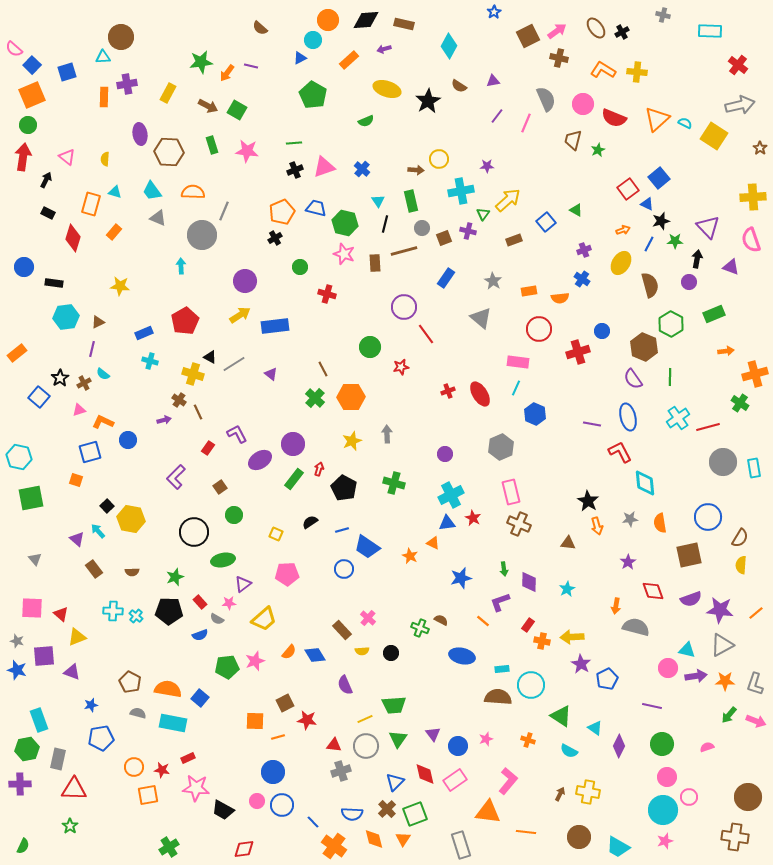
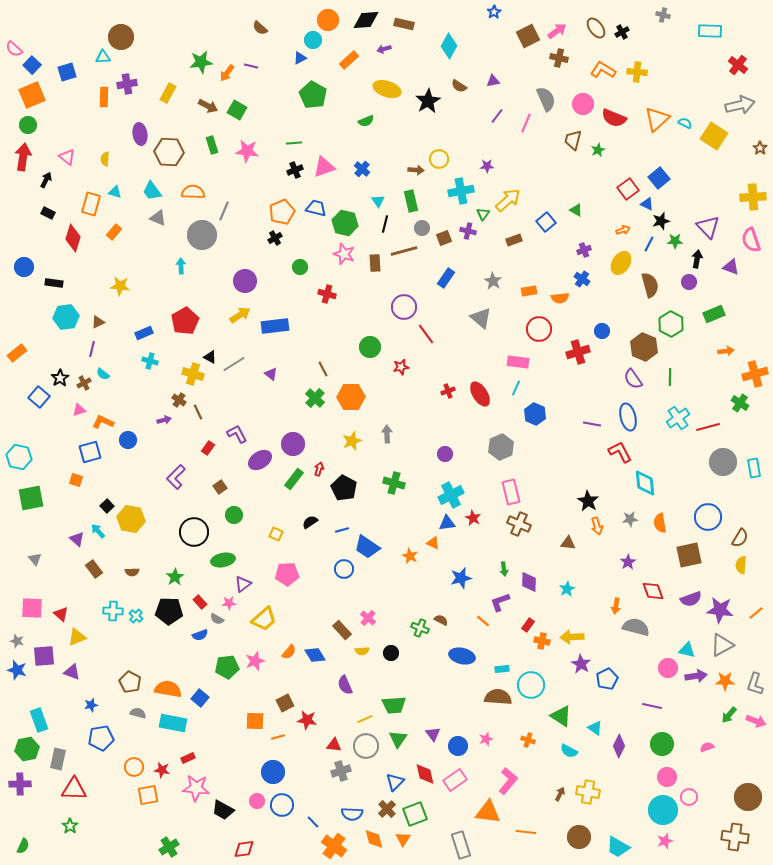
green star at (175, 577): rotated 12 degrees counterclockwise
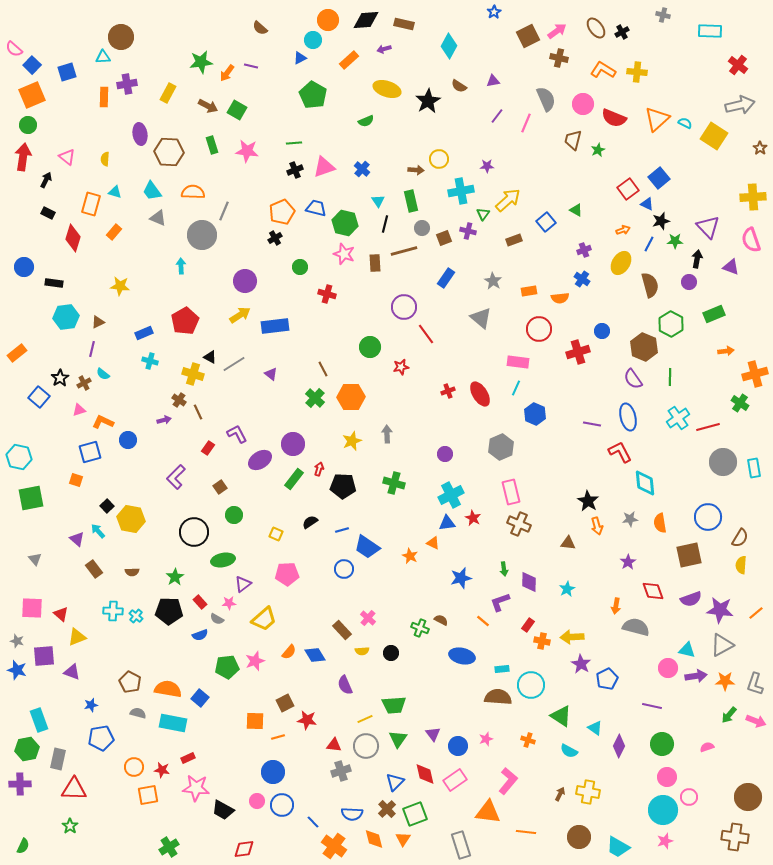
black pentagon at (344, 488): moved 1 px left, 2 px up; rotated 25 degrees counterclockwise
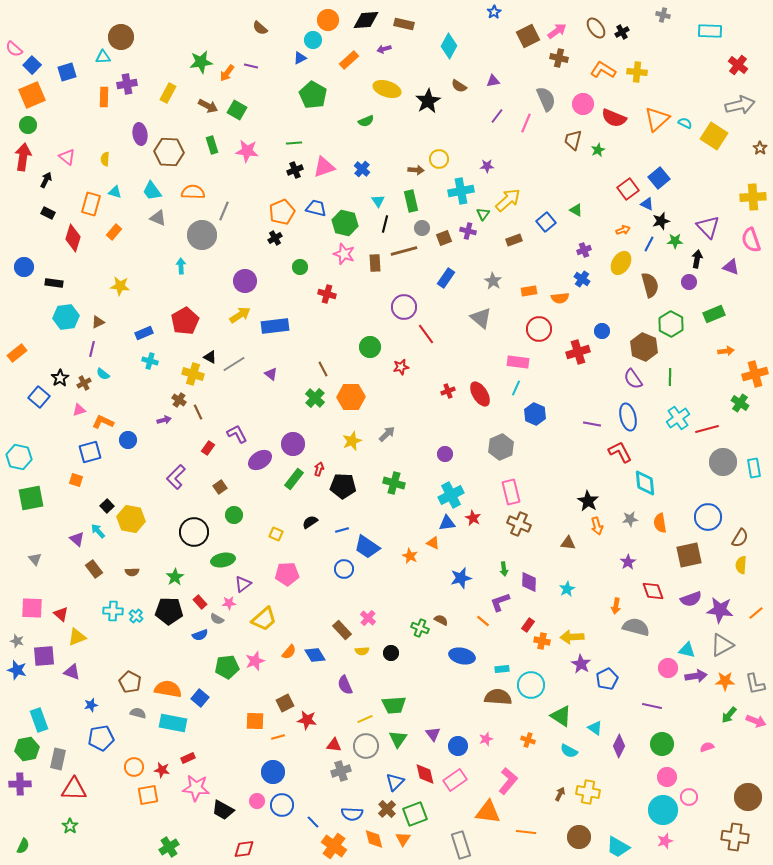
red line at (708, 427): moved 1 px left, 2 px down
gray arrow at (387, 434): rotated 48 degrees clockwise
gray L-shape at (755, 684): rotated 30 degrees counterclockwise
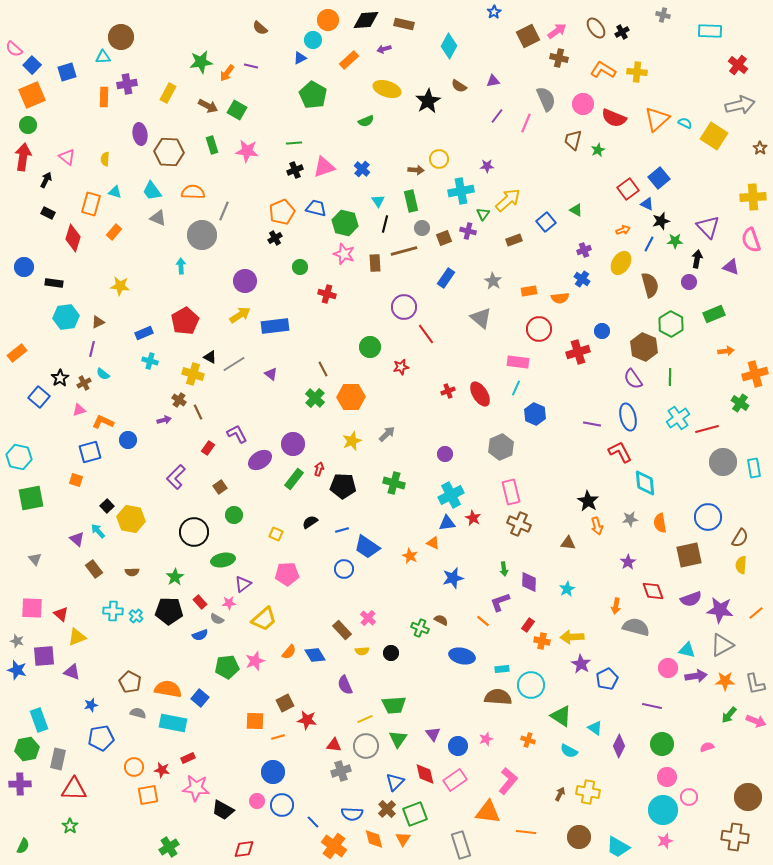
blue star at (461, 578): moved 8 px left
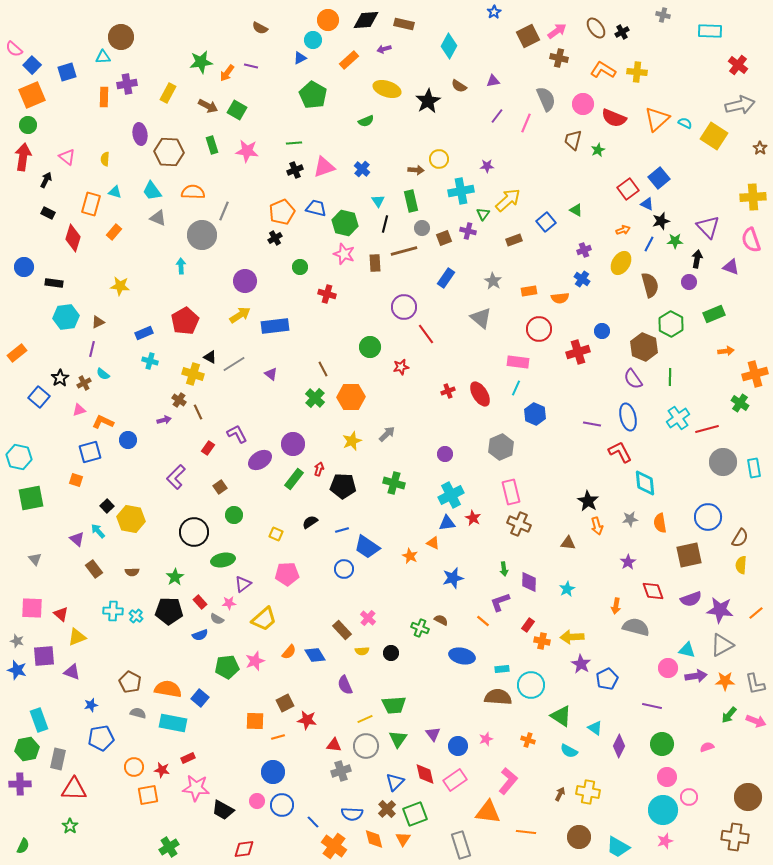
brown semicircle at (260, 28): rotated 14 degrees counterclockwise
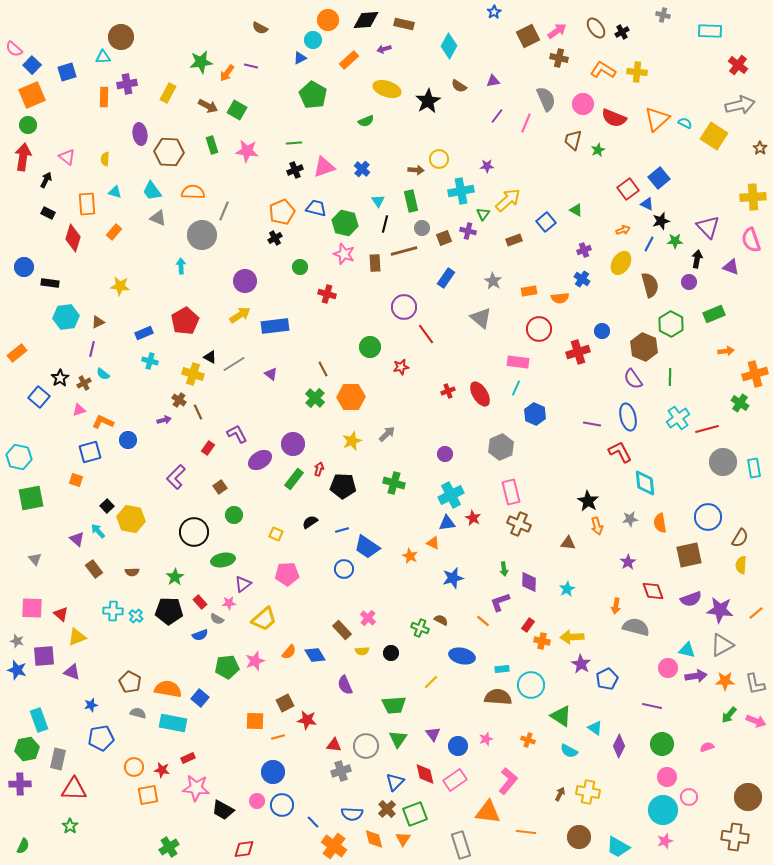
orange rectangle at (91, 204): moved 4 px left; rotated 20 degrees counterclockwise
black rectangle at (54, 283): moved 4 px left
yellow line at (365, 719): moved 66 px right, 37 px up; rotated 21 degrees counterclockwise
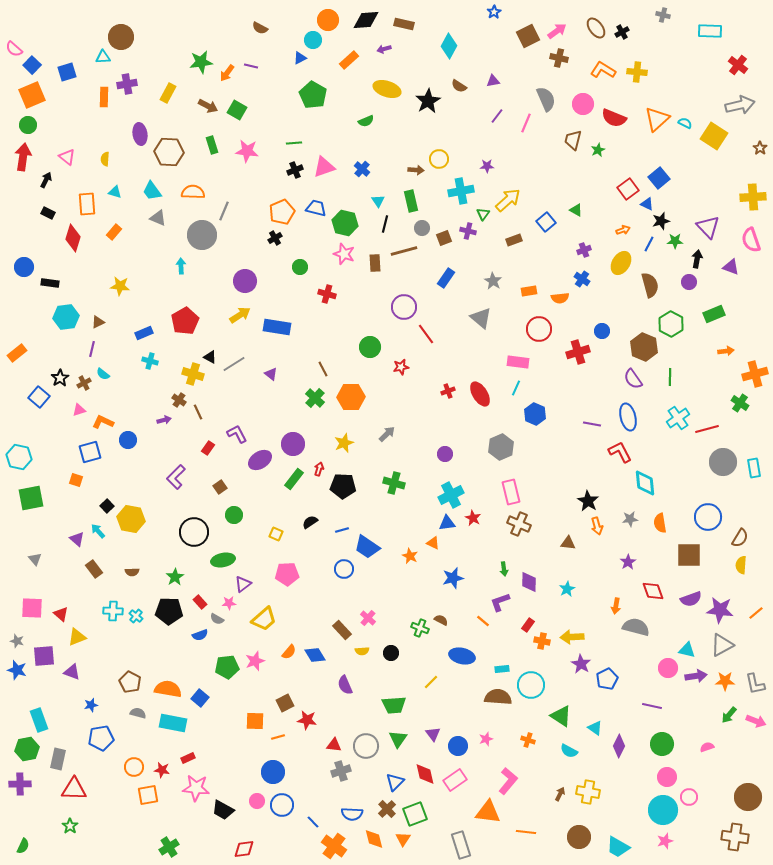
blue rectangle at (275, 326): moved 2 px right, 1 px down; rotated 16 degrees clockwise
yellow star at (352, 441): moved 8 px left, 2 px down
brown square at (689, 555): rotated 12 degrees clockwise
